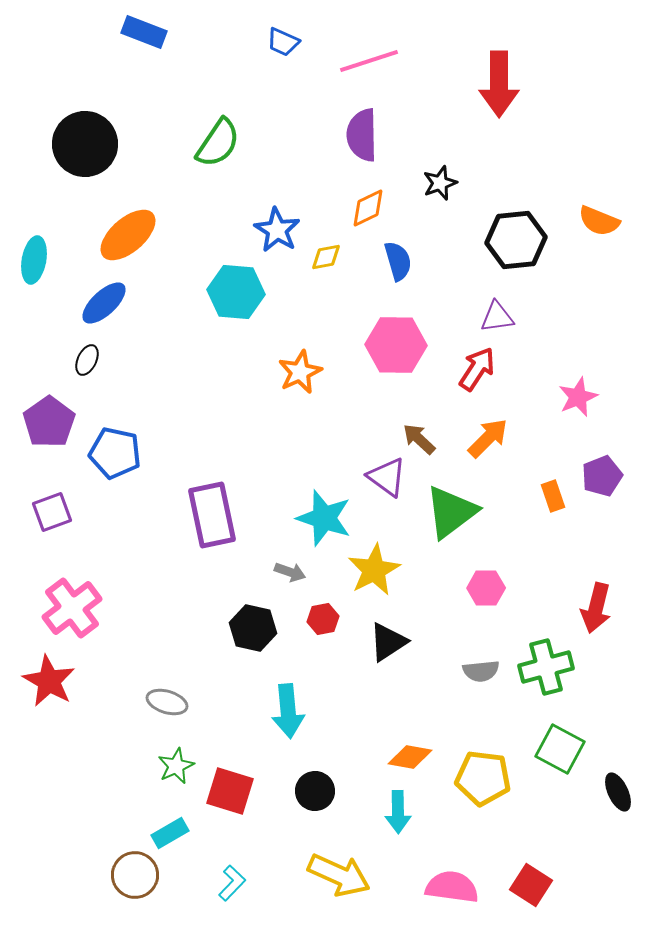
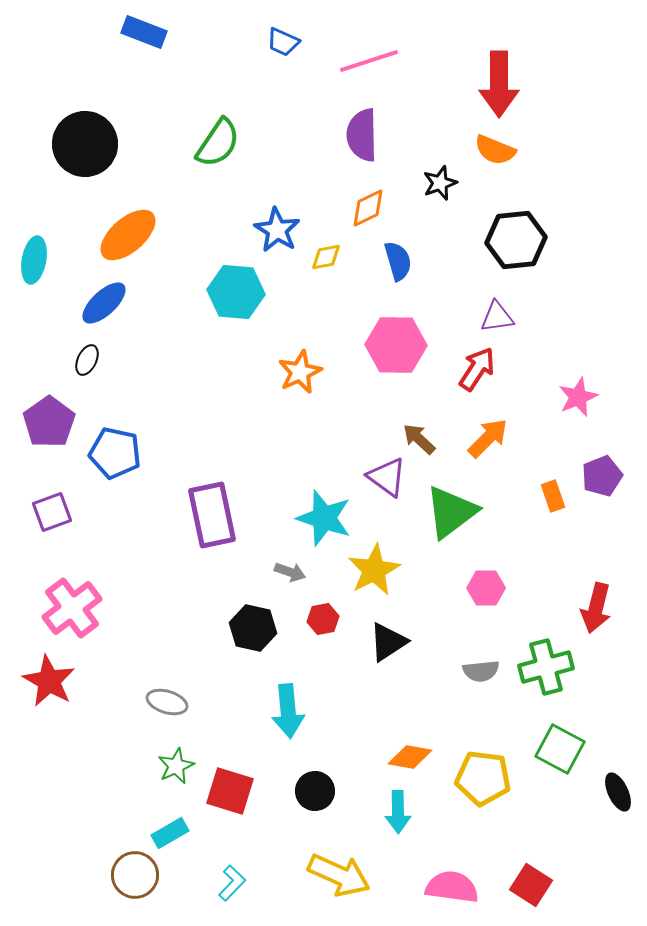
orange semicircle at (599, 221): moved 104 px left, 71 px up
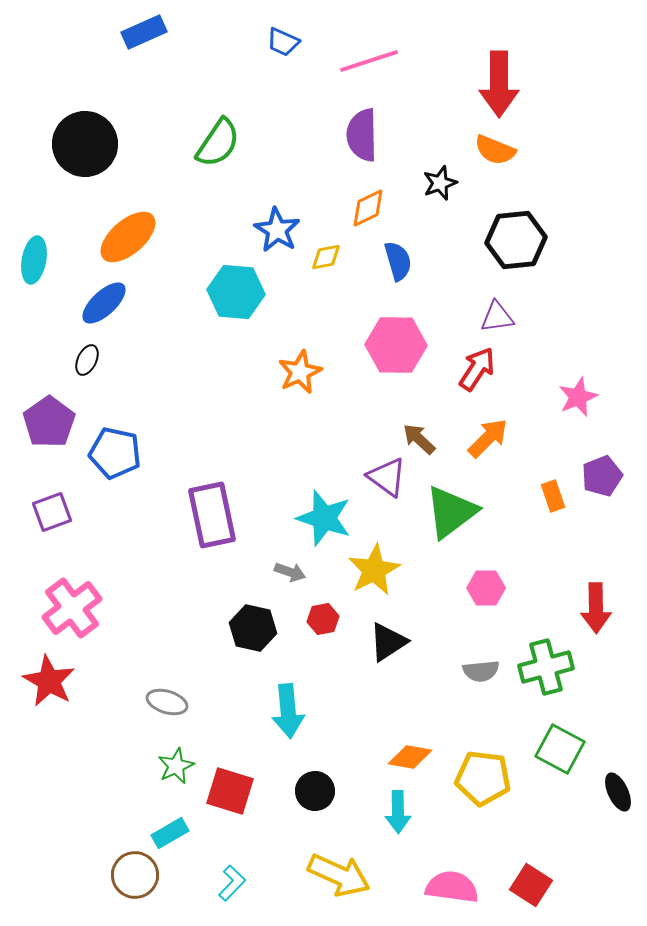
blue rectangle at (144, 32): rotated 45 degrees counterclockwise
orange ellipse at (128, 235): moved 2 px down
red arrow at (596, 608): rotated 15 degrees counterclockwise
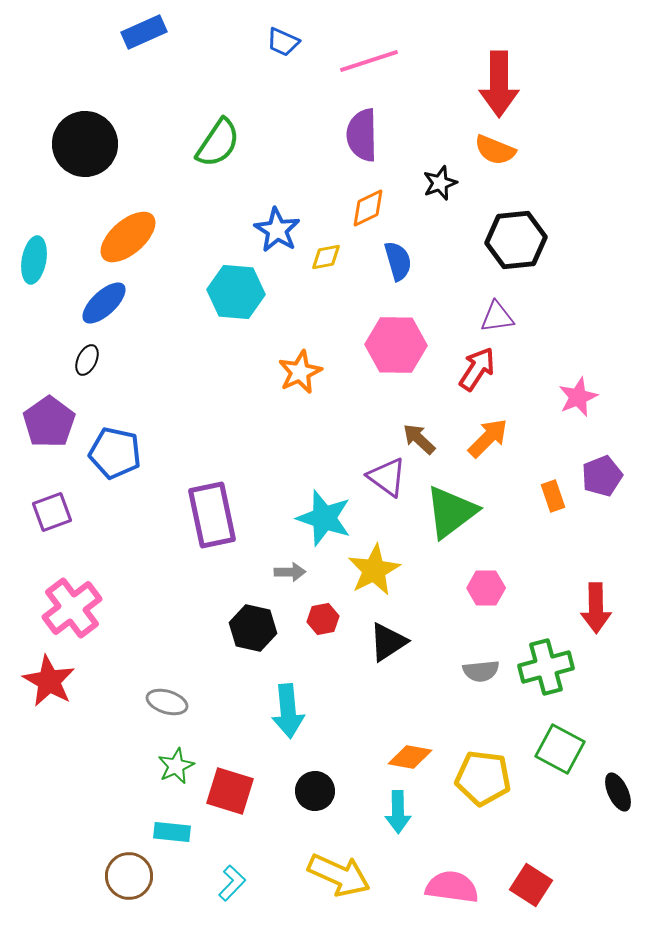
gray arrow at (290, 572): rotated 20 degrees counterclockwise
cyan rectangle at (170, 833): moved 2 px right, 1 px up; rotated 36 degrees clockwise
brown circle at (135, 875): moved 6 px left, 1 px down
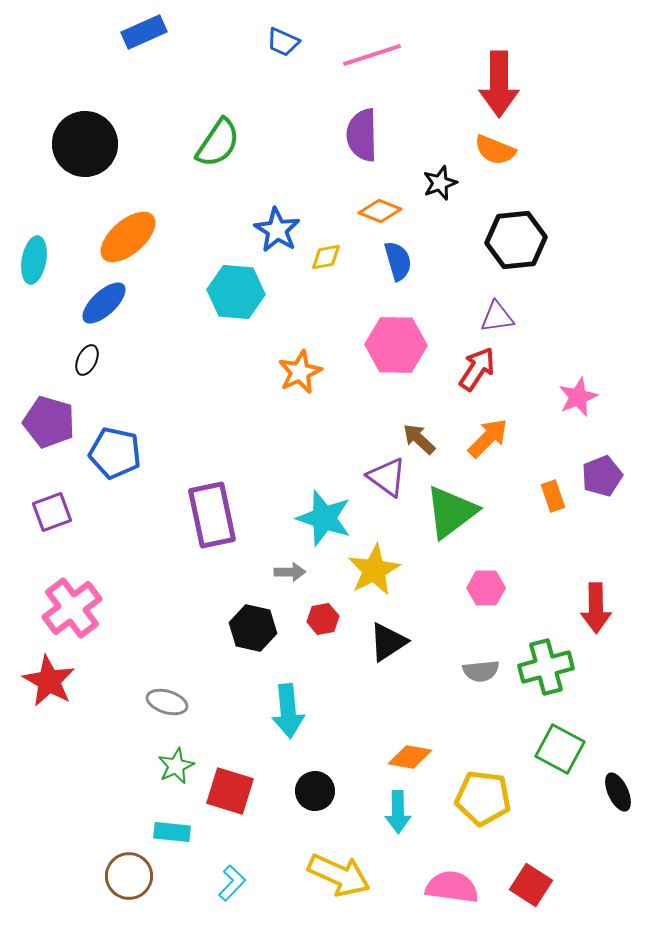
pink line at (369, 61): moved 3 px right, 6 px up
orange diamond at (368, 208): moved 12 px right, 3 px down; rotated 48 degrees clockwise
purple pentagon at (49, 422): rotated 21 degrees counterclockwise
yellow pentagon at (483, 778): moved 20 px down
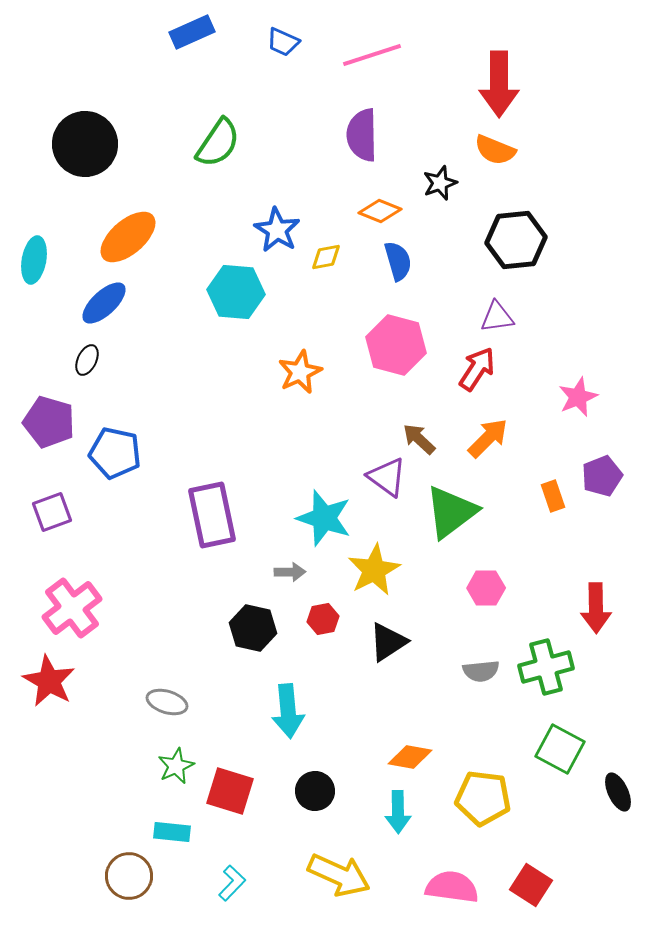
blue rectangle at (144, 32): moved 48 px right
pink hexagon at (396, 345): rotated 14 degrees clockwise
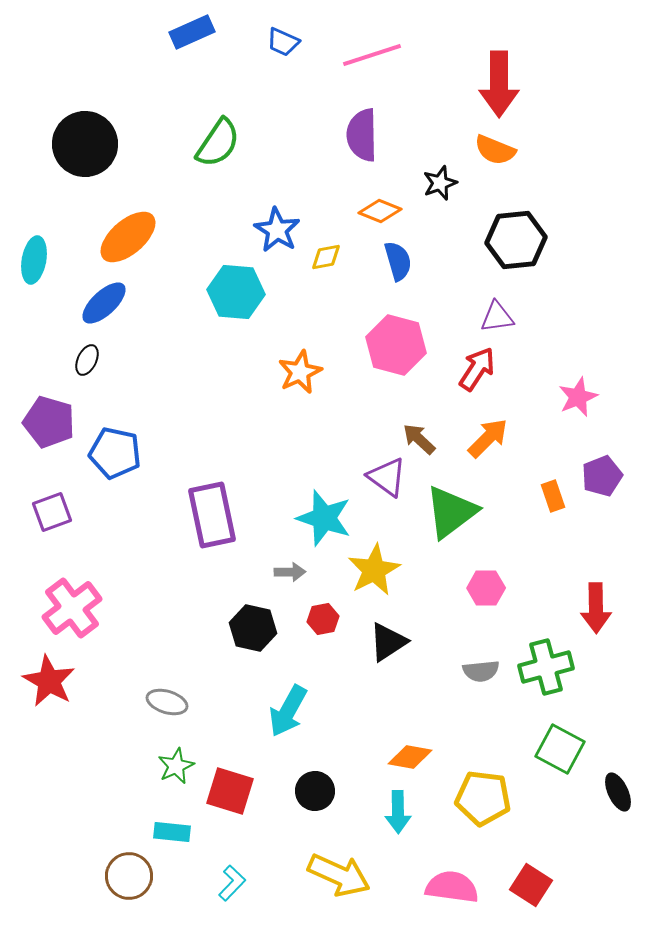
cyan arrow at (288, 711): rotated 34 degrees clockwise
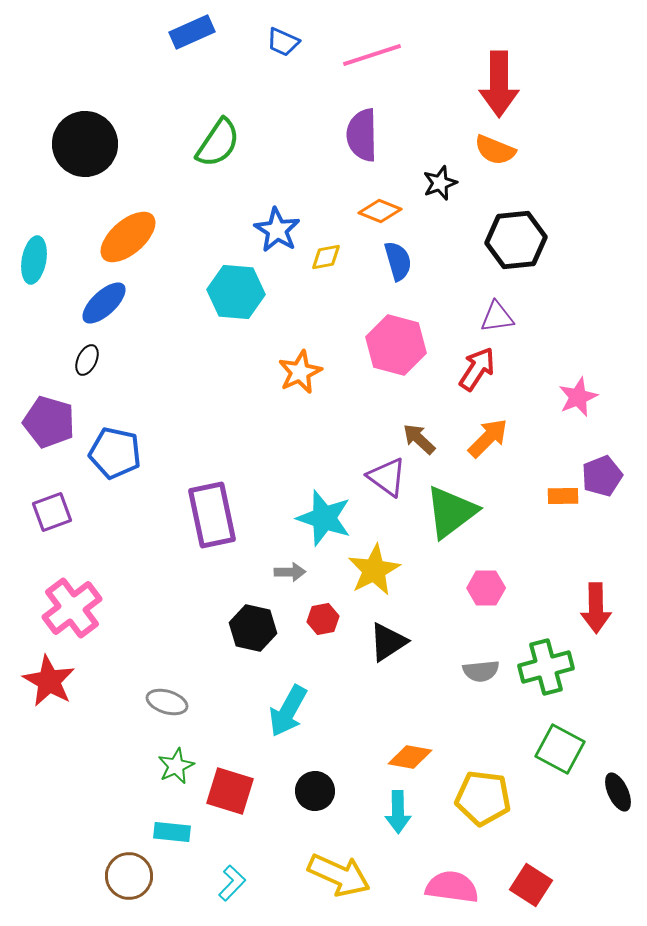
orange rectangle at (553, 496): moved 10 px right; rotated 72 degrees counterclockwise
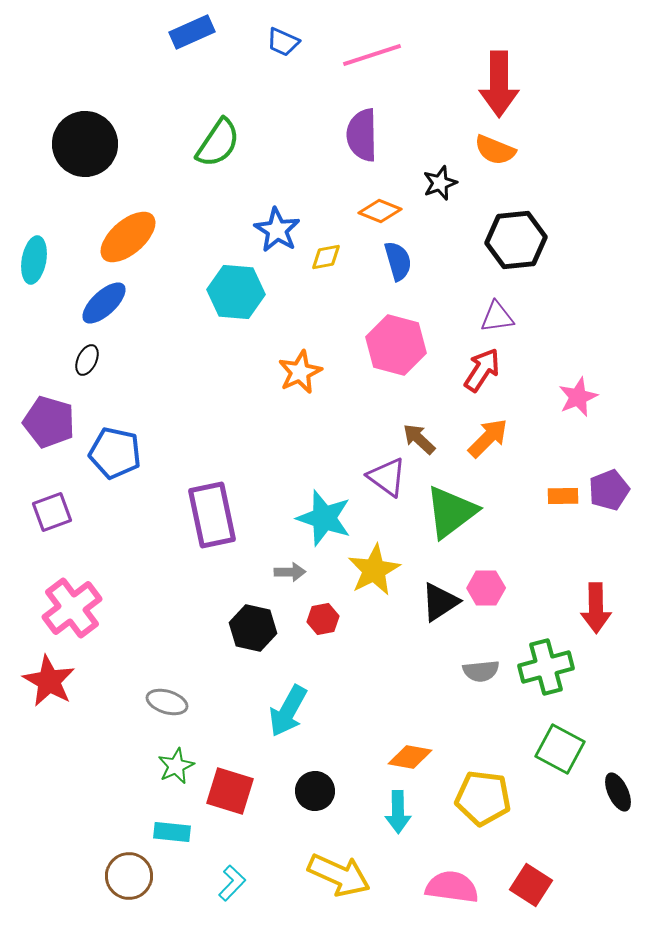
red arrow at (477, 369): moved 5 px right, 1 px down
purple pentagon at (602, 476): moved 7 px right, 14 px down
black triangle at (388, 642): moved 52 px right, 40 px up
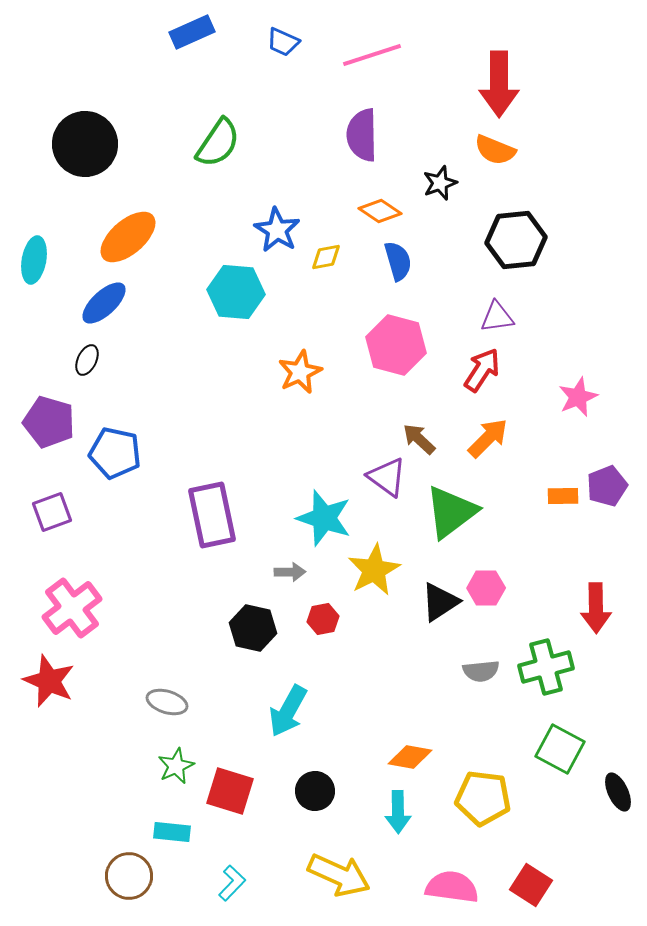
orange diamond at (380, 211): rotated 12 degrees clockwise
purple pentagon at (609, 490): moved 2 px left, 4 px up
red star at (49, 681): rotated 6 degrees counterclockwise
